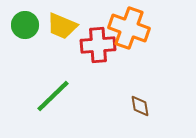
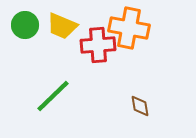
orange cross: rotated 9 degrees counterclockwise
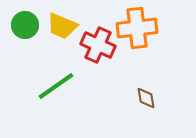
orange cross: moved 8 px right; rotated 18 degrees counterclockwise
red cross: rotated 28 degrees clockwise
green line: moved 3 px right, 10 px up; rotated 9 degrees clockwise
brown diamond: moved 6 px right, 8 px up
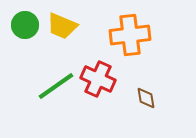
orange cross: moved 7 px left, 7 px down
red cross: moved 34 px down
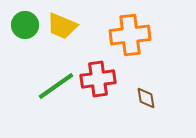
red cross: rotated 32 degrees counterclockwise
